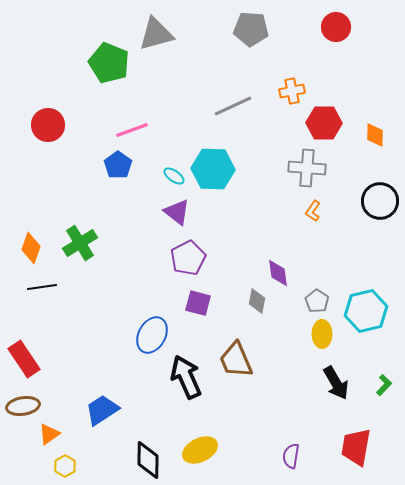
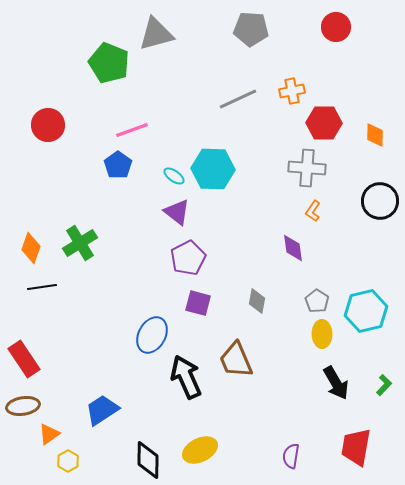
gray line at (233, 106): moved 5 px right, 7 px up
purple diamond at (278, 273): moved 15 px right, 25 px up
yellow hexagon at (65, 466): moved 3 px right, 5 px up
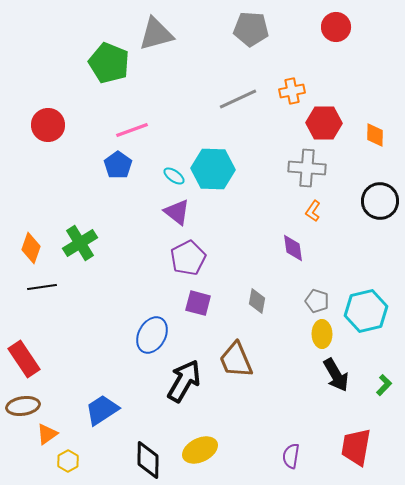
gray pentagon at (317, 301): rotated 15 degrees counterclockwise
black arrow at (186, 377): moved 2 px left, 4 px down; rotated 54 degrees clockwise
black arrow at (336, 383): moved 8 px up
orange triangle at (49, 434): moved 2 px left
